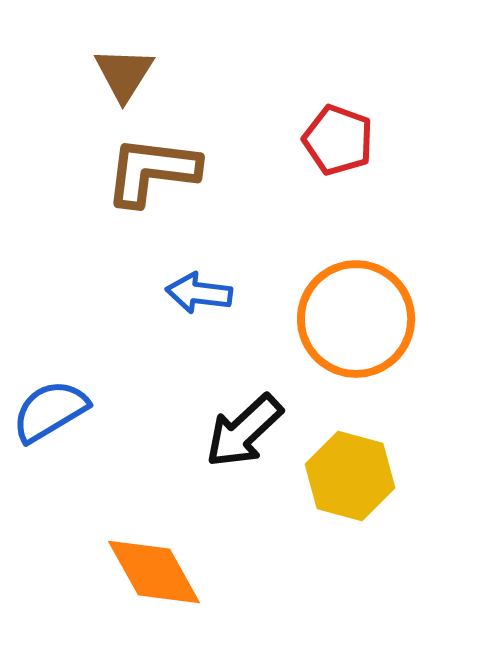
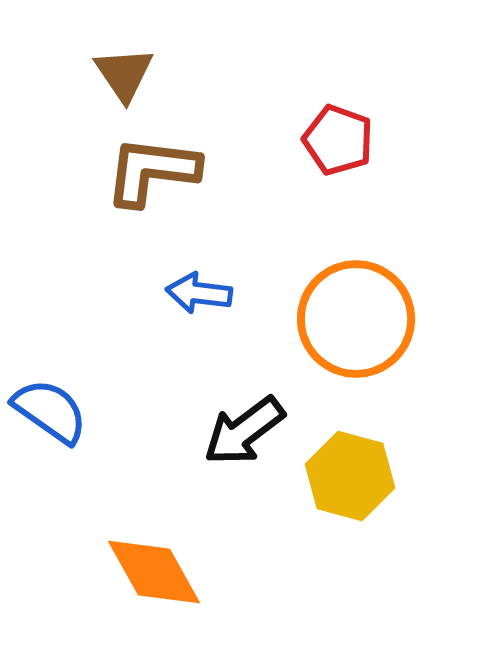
brown triangle: rotated 6 degrees counterclockwise
blue semicircle: rotated 66 degrees clockwise
black arrow: rotated 6 degrees clockwise
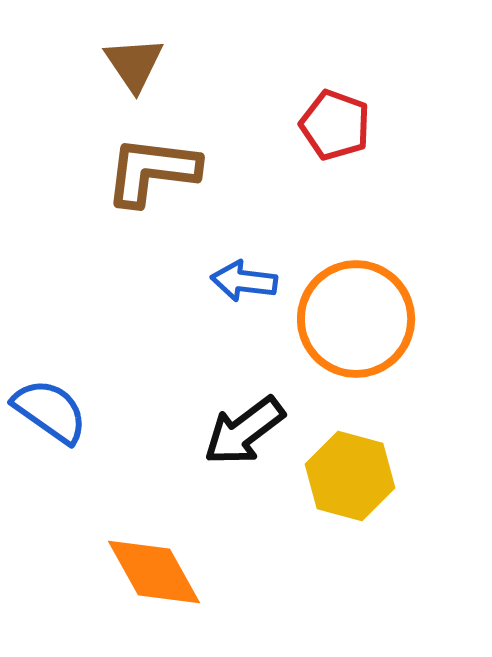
brown triangle: moved 10 px right, 10 px up
red pentagon: moved 3 px left, 15 px up
blue arrow: moved 45 px right, 12 px up
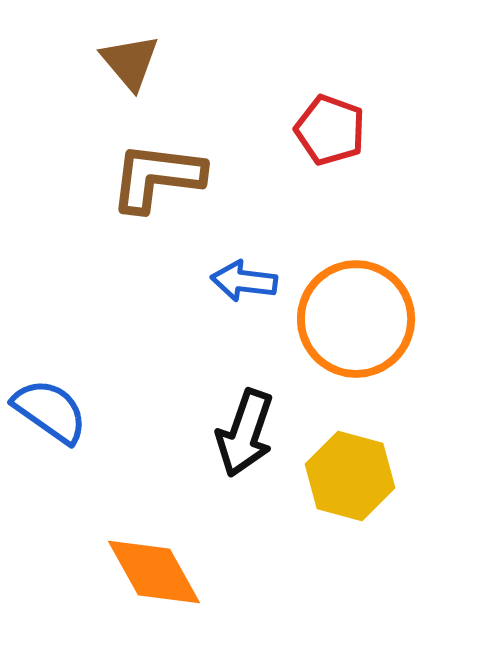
brown triangle: moved 4 px left, 2 px up; rotated 6 degrees counterclockwise
red pentagon: moved 5 px left, 5 px down
brown L-shape: moved 5 px right, 6 px down
black arrow: moved 1 px right, 2 px down; rotated 34 degrees counterclockwise
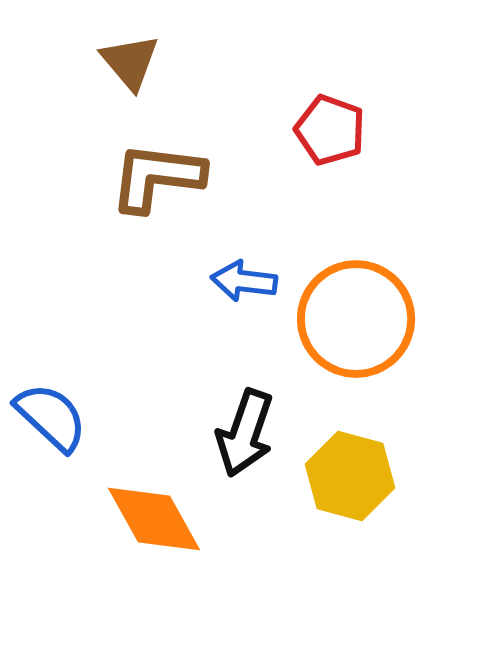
blue semicircle: moved 1 px right, 6 px down; rotated 8 degrees clockwise
orange diamond: moved 53 px up
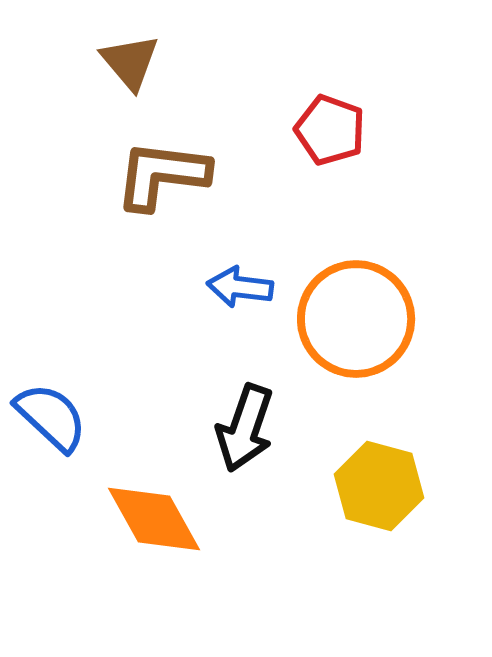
brown L-shape: moved 5 px right, 2 px up
blue arrow: moved 4 px left, 6 px down
black arrow: moved 5 px up
yellow hexagon: moved 29 px right, 10 px down
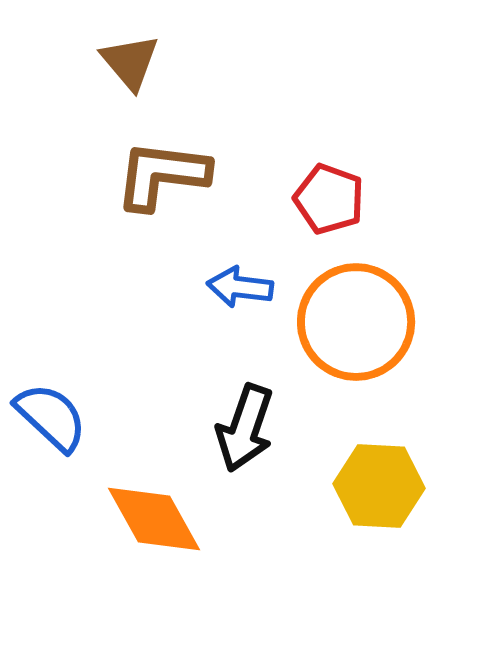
red pentagon: moved 1 px left, 69 px down
orange circle: moved 3 px down
yellow hexagon: rotated 12 degrees counterclockwise
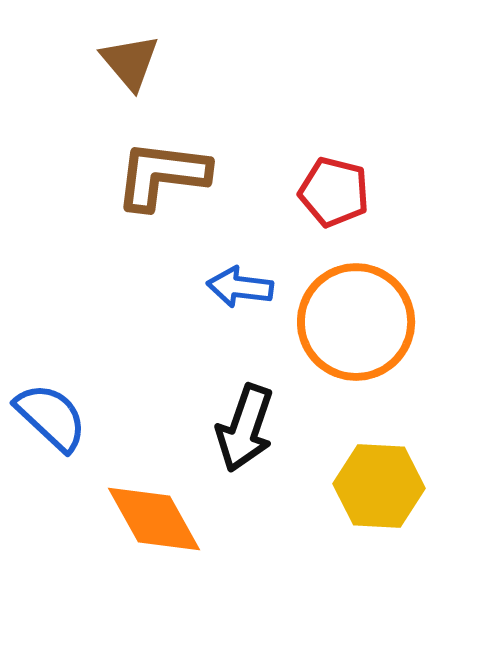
red pentagon: moved 5 px right, 7 px up; rotated 6 degrees counterclockwise
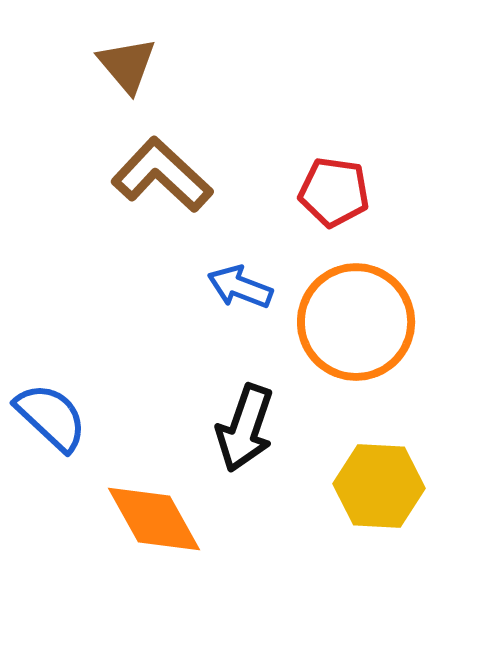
brown triangle: moved 3 px left, 3 px down
brown L-shape: rotated 36 degrees clockwise
red pentagon: rotated 6 degrees counterclockwise
blue arrow: rotated 14 degrees clockwise
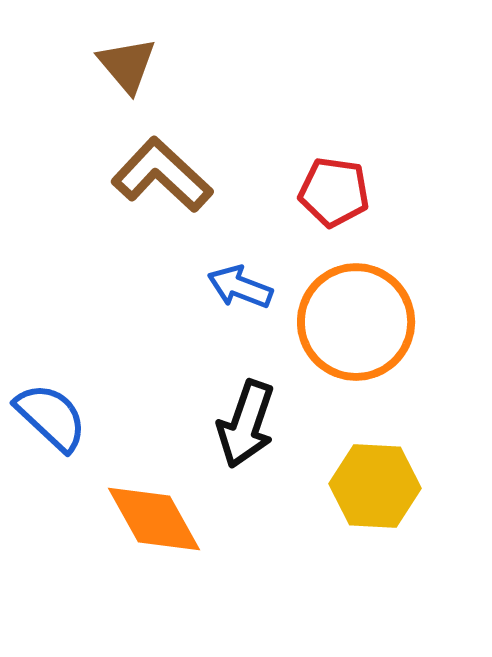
black arrow: moved 1 px right, 4 px up
yellow hexagon: moved 4 px left
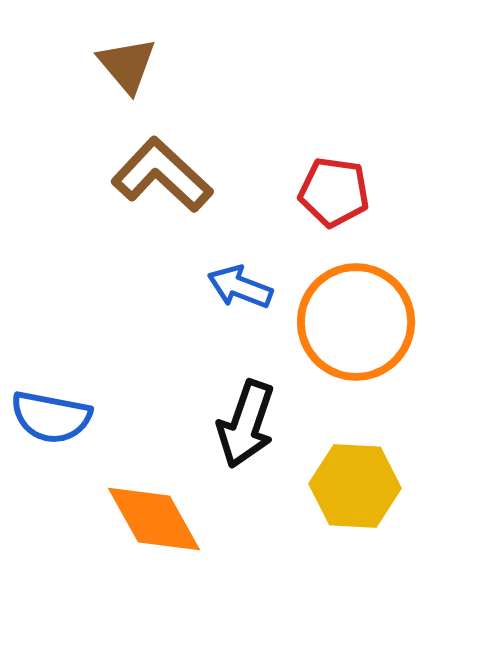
blue semicircle: rotated 148 degrees clockwise
yellow hexagon: moved 20 px left
